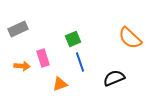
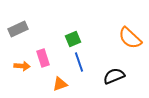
blue line: moved 1 px left
black semicircle: moved 2 px up
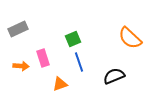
orange arrow: moved 1 px left
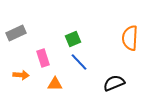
gray rectangle: moved 2 px left, 4 px down
orange semicircle: rotated 50 degrees clockwise
blue line: rotated 24 degrees counterclockwise
orange arrow: moved 9 px down
black semicircle: moved 7 px down
orange triangle: moved 5 px left; rotated 21 degrees clockwise
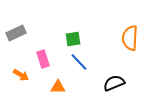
green square: rotated 14 degrees clockwise
pink rectangle: moved 1 px down
orange arrow: rotated 28 degrees clockwise
orange triangle: moved 3 px right, 3 px down
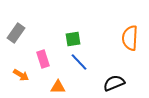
gray rectangle: rotated 30 degrees counterclockwise
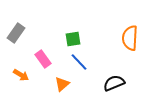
pink rectangle: rotated 18 degrees counterclockwise
orange triangle: moved 4 px right, 3 px up; rotated 42 degrees counterclockwise
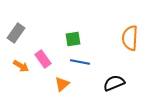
blue line: moved 1 px right; rotated 36 degrees counterclockwise
orange arrow: moved 9 px up
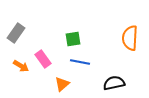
black semicircle: rotated 10 degrees clockwise
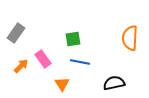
orange arrow: rotated 77 degrees counterclockwise
orange triangle: rotated 21 degrees counterclockwise
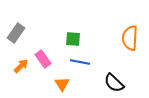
green square: rotated 14 degrees clockwise
black semicircle: rotated 125 degrees counterclockwise
